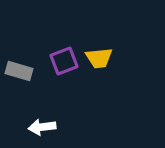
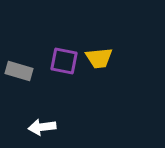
purple square: rotated 32 degrees clockwise
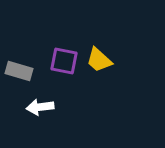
yellow trapezoid: moved 2 px down; rotated 48 degrees clockwise
white arrow: moved 2 px left, 20 px up
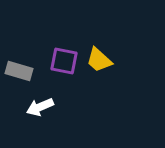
white arrow: rotated 16 degrees counterclockwise
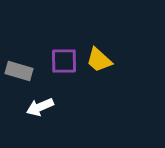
purple square: rotated 12 degrees counterclockwise
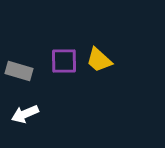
white arrow: moved 15 px left, 7 px down
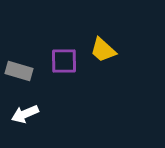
yellow trapezoid: moved 4 px right, 10 px up
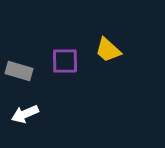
yellow trapezoid: moved 5 px right
purple square: moved 1 px right
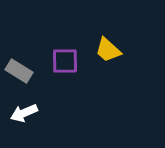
gray rectangle: rotated 16 degrees clockwise
white arrow: moved 1 px left, 1 px up
